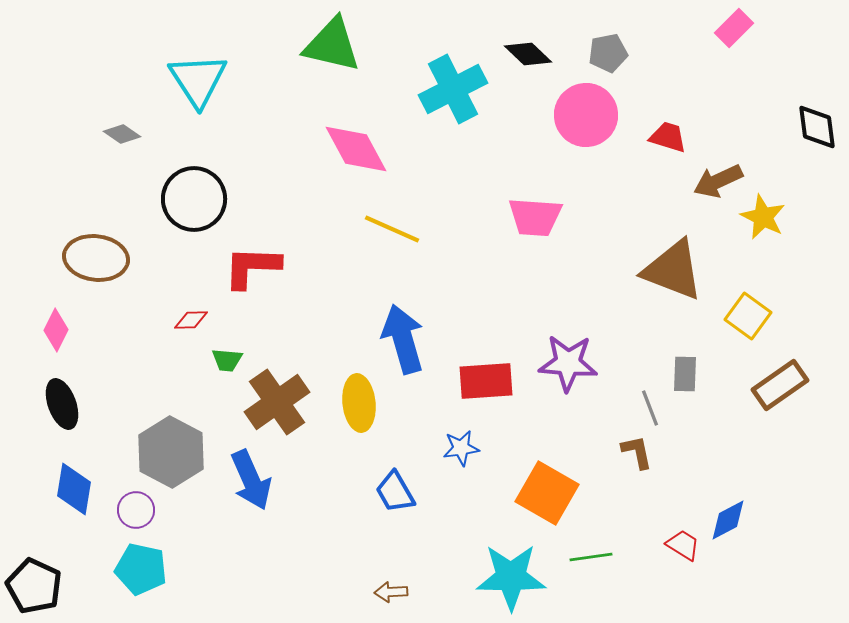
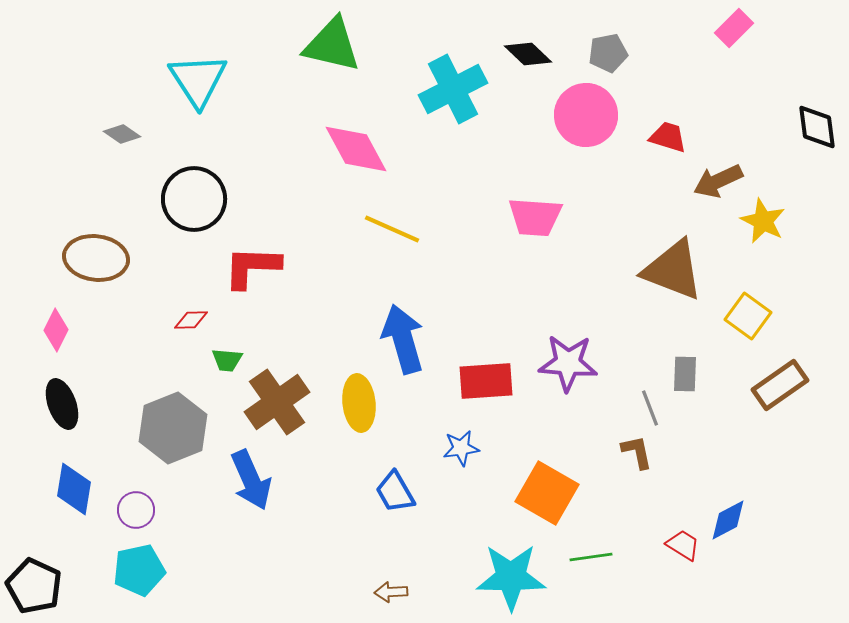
yellow star at (763, 217): moved 4 px down
gray hexagon at (171, 452): moved 2 px right, 24 px up; rotated 10 degrees clockwise
cyan pentagon at (141, 569): moved 2 px left, 1 px down; rotated 24 degrees counterclockwise
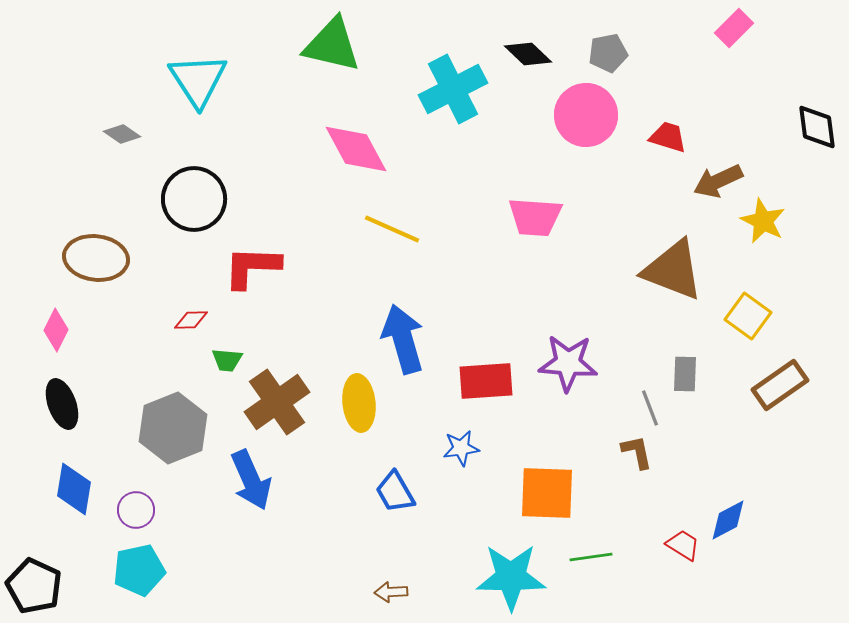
orange square at (547, 493): rotated 28 degrees counterclockwise
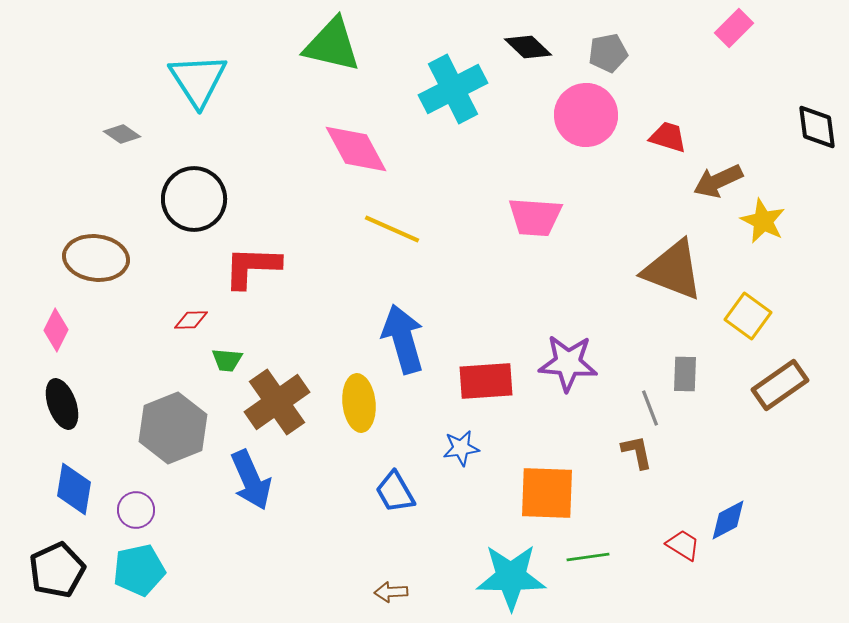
black diamond at (528, 54): moved 7 px up
green line at (591, 557): moved 3 px left
black pentagon at (34, 586): moved 23 px right, 16 px up; rotated 22 degrees clockwise
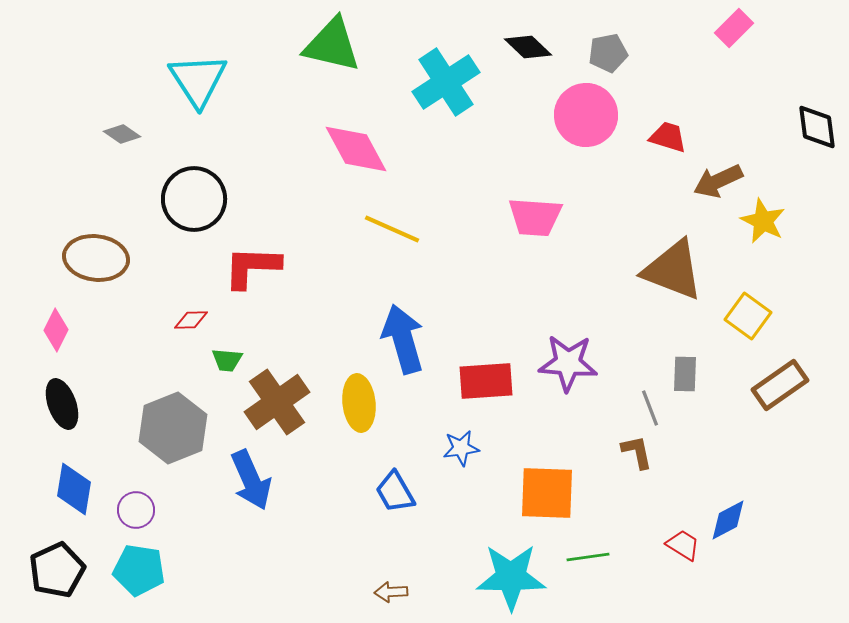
cyan cross at (453, 89): moved 7 px left, 7 px up; rotated 6 degrees counterclockwise
cyan pentagon at (139, 570): rotated 21 degrees clockwise
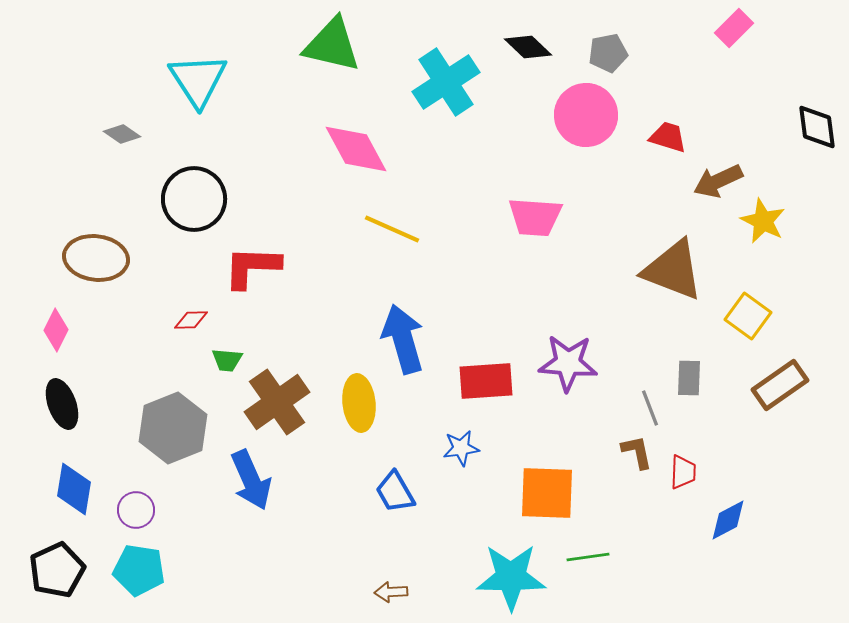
gray rectangle at (685, 374): moved 4 px right, 4 px down
red trapezoid at (683, 545): moved 73 px up; rotated 60 degrees clockwise
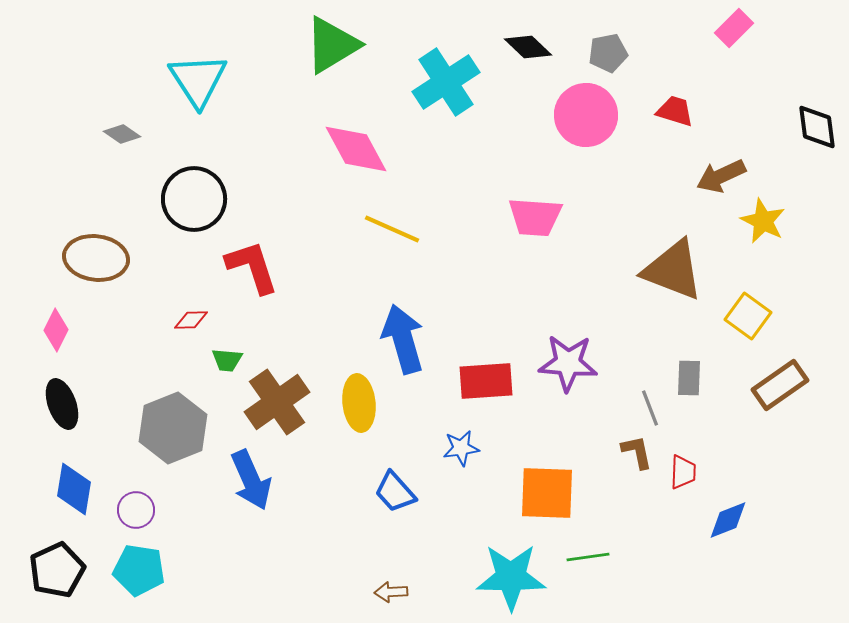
green triangle at (332, 45): rotated 44 degrees counterclockwise
red trapezoid at (668, 137): moved 7 px right, 26 px up
brown arrow at (718, 181): moved 3 px right, 5 px up
red L-shape at (252, 267): rotated 70 degrees clockwise
blue trapezoid at (395, 492): rotated 12 degrees counterclockwise
blue diamond at (728, 520): rotated 6 degrees clockwise
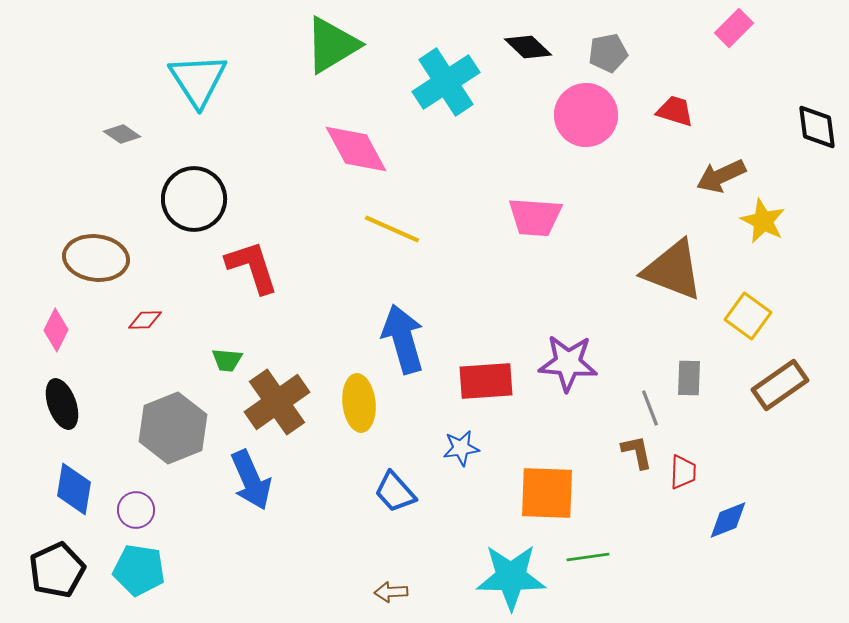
red diamond at (191, 320): moved 46 px left
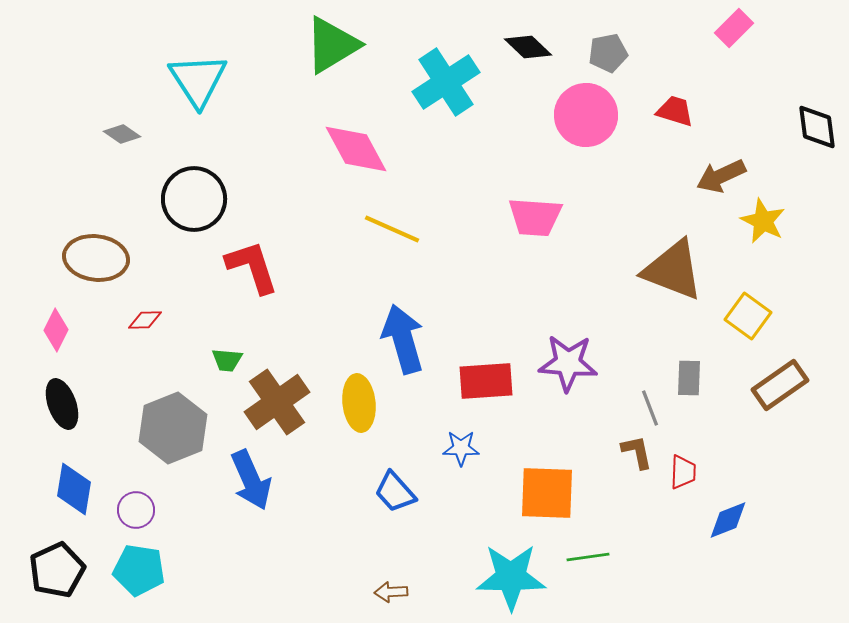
blue star at (461, 448): rotated 9 degrees clockwise
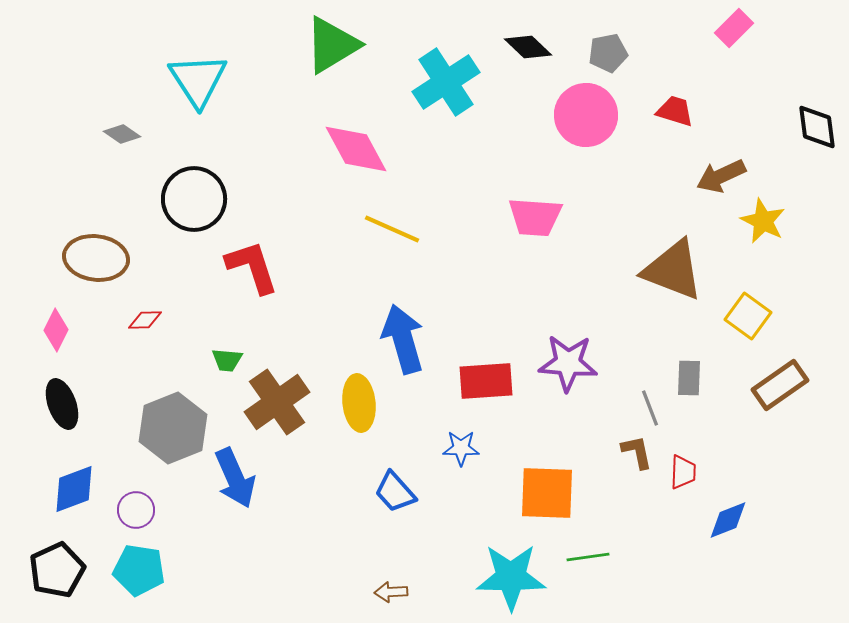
blue arrow at (251, 480): moved 16 px left, 2 px up
blue diamond at (74, 489): rotated 60 degrees clockwise
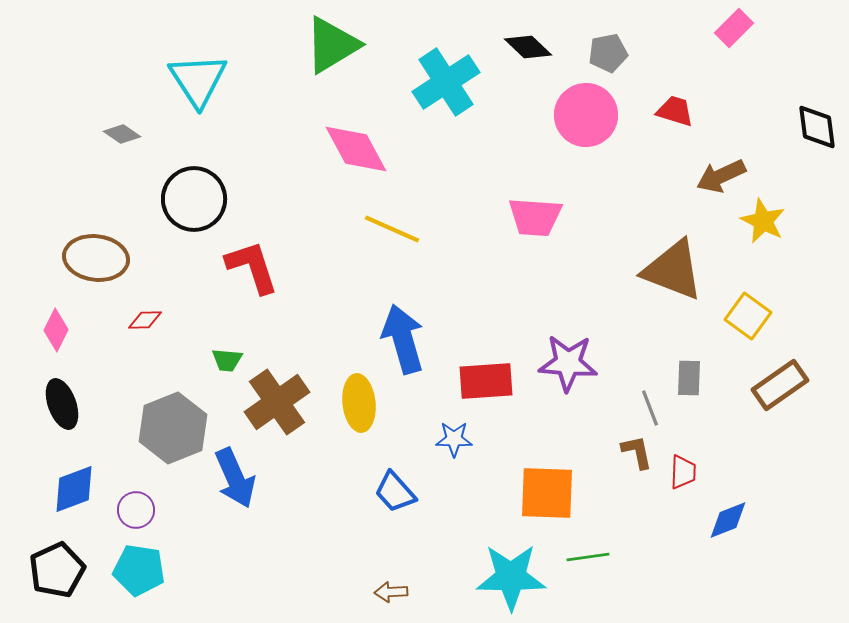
blue star at (461, 448): moved 7 px left, 9 px up
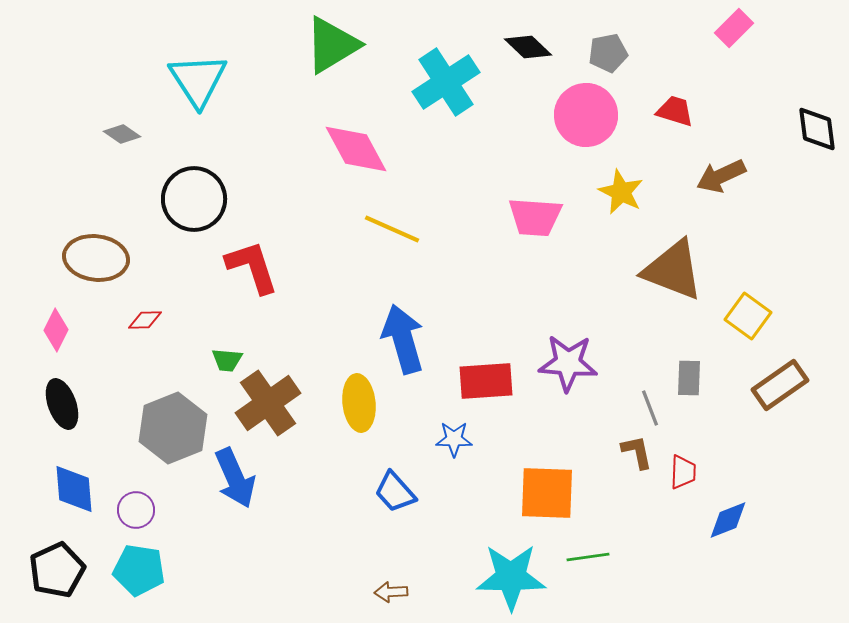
black diamond at (817, 127): moved 2 px down
yellow star at (763, 221): moved 142 px left, 29 px up
brown cross at (277, 402): moved 9 px left, 1 px down
blue diamond at (74, 489): rotated 74 degrees counterclockwise
